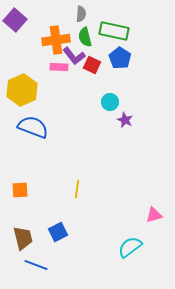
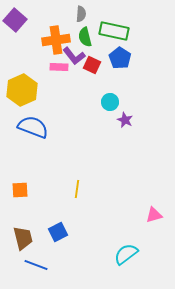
cyan semicircle: moved 4 px left, 7 px down
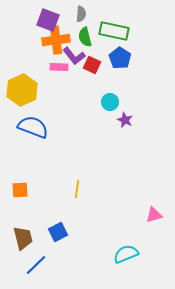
purple square: moved 33 px right; rotated 20 degrees counterclockwise
cyan semicircle: rotated 15 degrees clockwise
blue line: rotated 65 degrees counterclockwise
